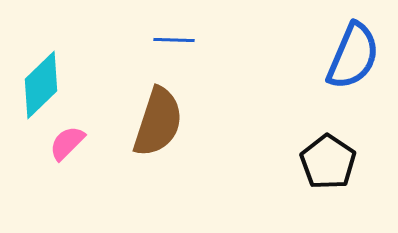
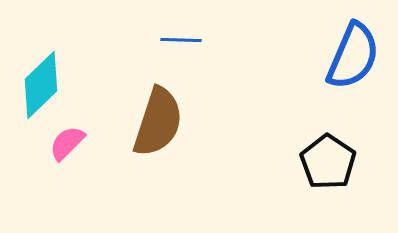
blue line: moved 7 px right
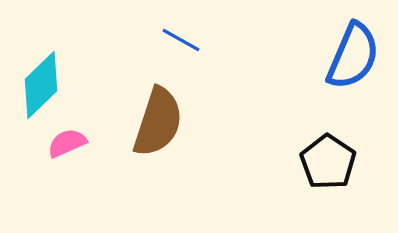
blue line: rotated 27 degrees clockwise
pink semicircle: rotated 21 degrees clockwise
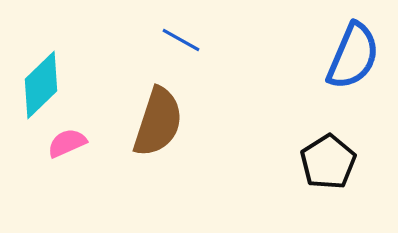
black pentagon: rotated 6 degrees clockwise
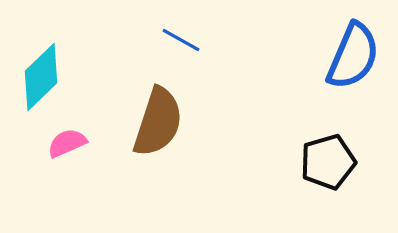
cyan diamond: moved 8 px up
black pentagon: rotated 16 degrees clockwise
